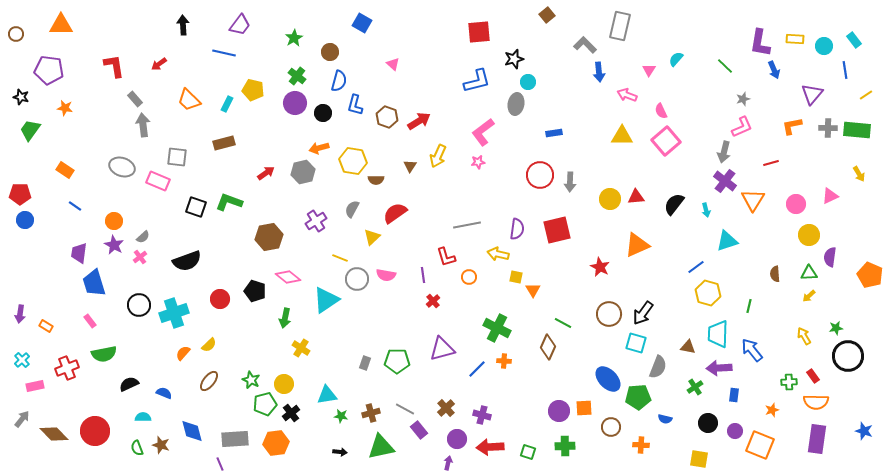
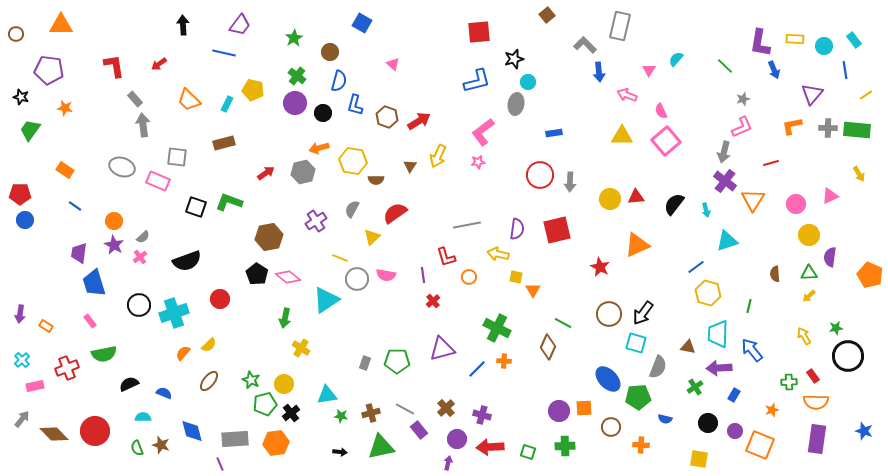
black pentagon at (255, 291): moved 2 px right, 17 px up; rotated 15 degrees clockwise
blue rectangle at (734, 395): rotated 24 degrees clockwise
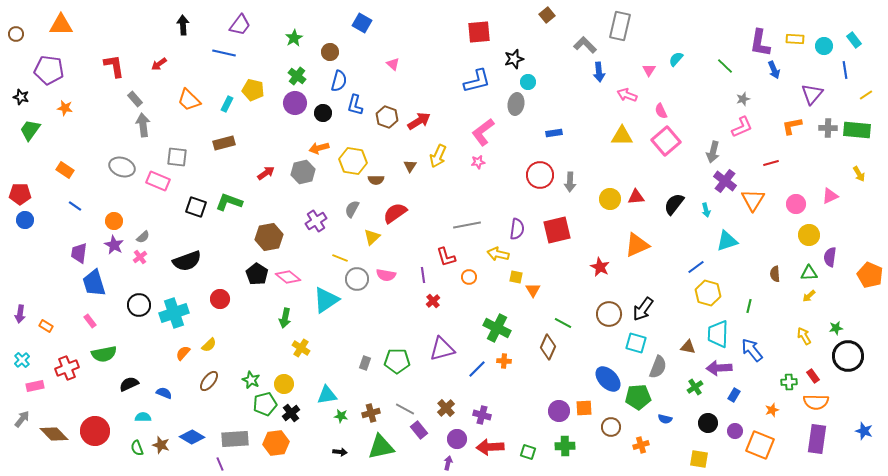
gray arrow at (724, 152): moved 11 px left
black arrow at (643, 313): moved 4 px up
blue diamond at (192, 431): moved 6 px down; rotated 45 degrees counterclockwise
orange cross at (641, 445): rotated 21 degrees counterclockwise
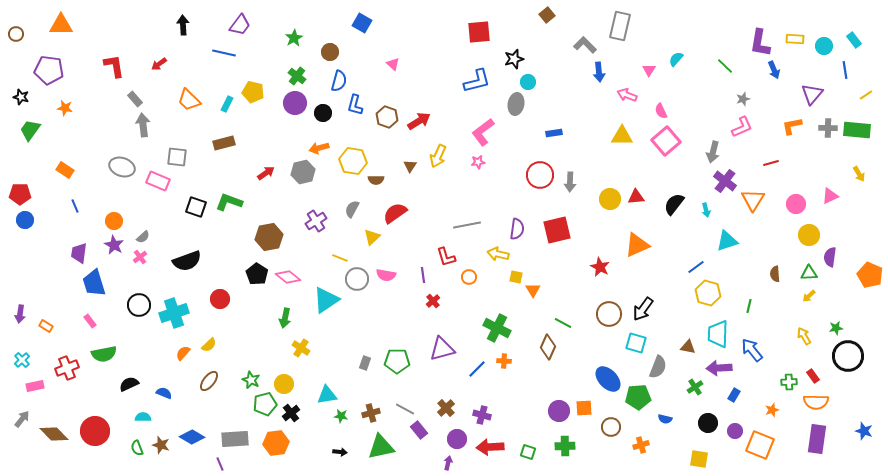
yellow pentagon at (253, 90): moved 2 px down
blue line at (75, 206): rotated 32 degrees clockwise
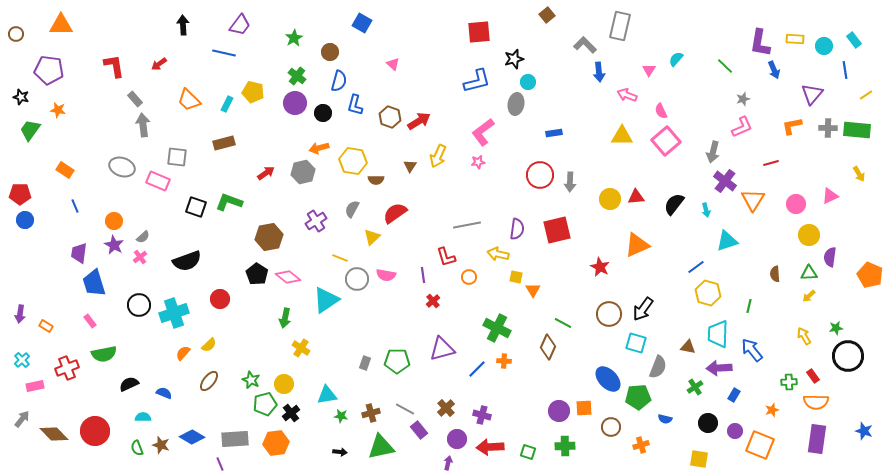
orange star at (65, 108): moved 7 px left, 2 px down
brown hexagon at (387, 117): moved 3 px right
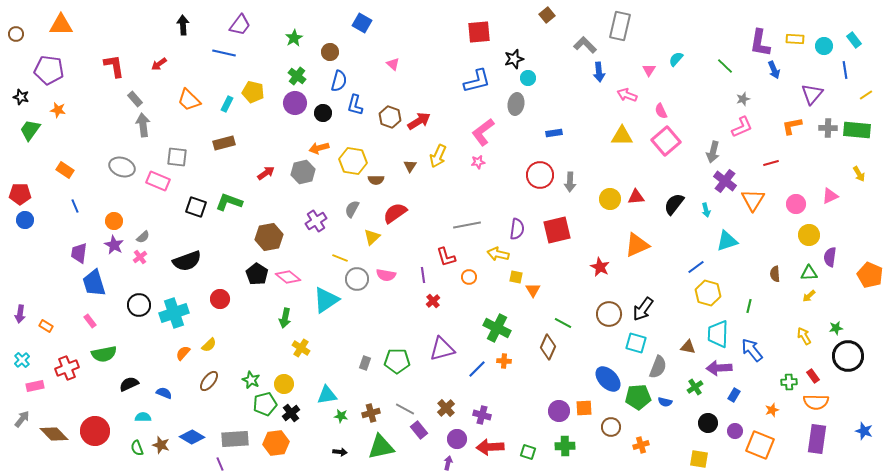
cyan circle at (528, 82): moved 4 px up
blue semicircle at (665, 419): moved 17 px up
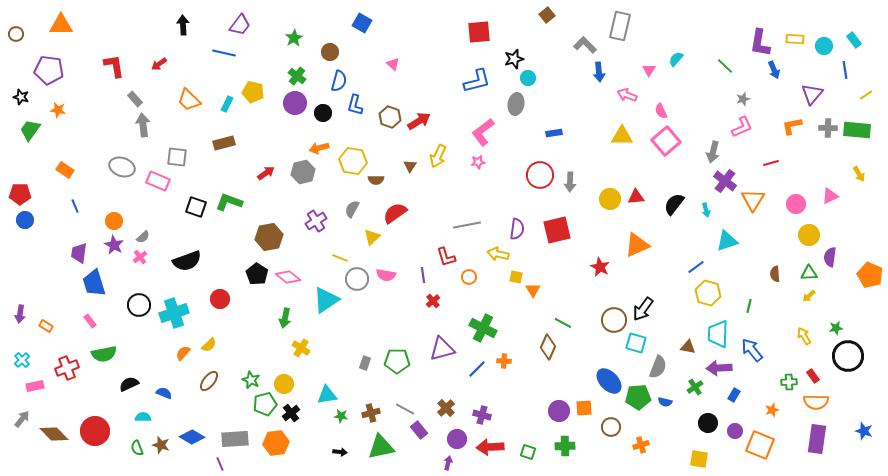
brown circle at (609, 314): moved 5 px right, 6 px down
green cross at (497, 328): moved 14 px left
blue ellipse at (608, 379): moved 1 px right, 2 px down
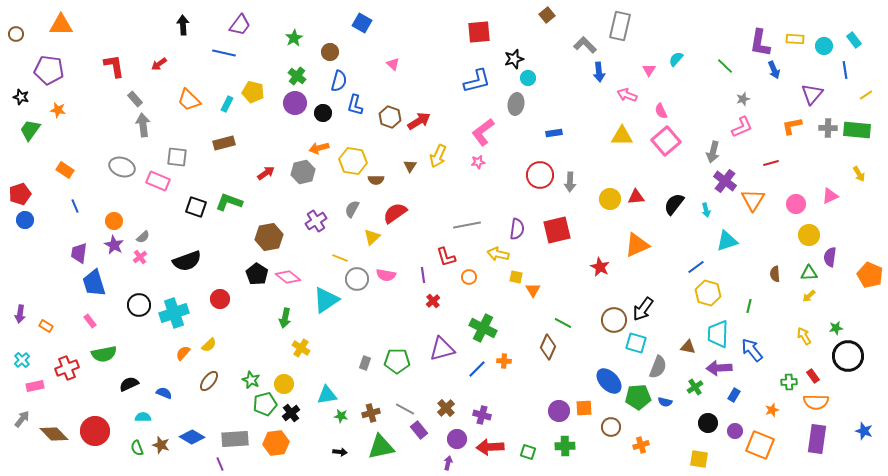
red pentagon at (20, 194): rotated 20 degrees counterclockwise
